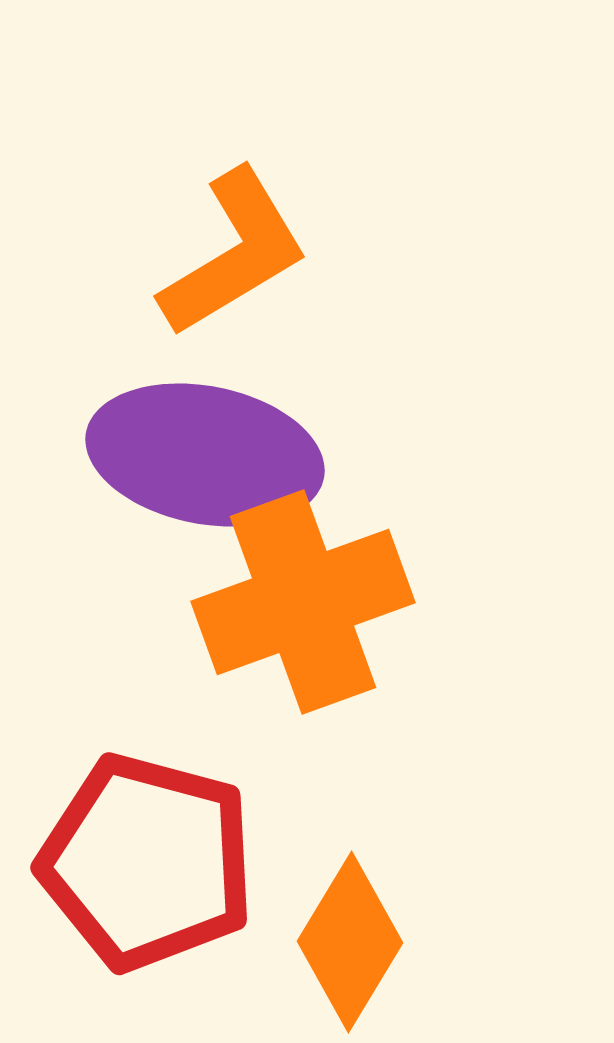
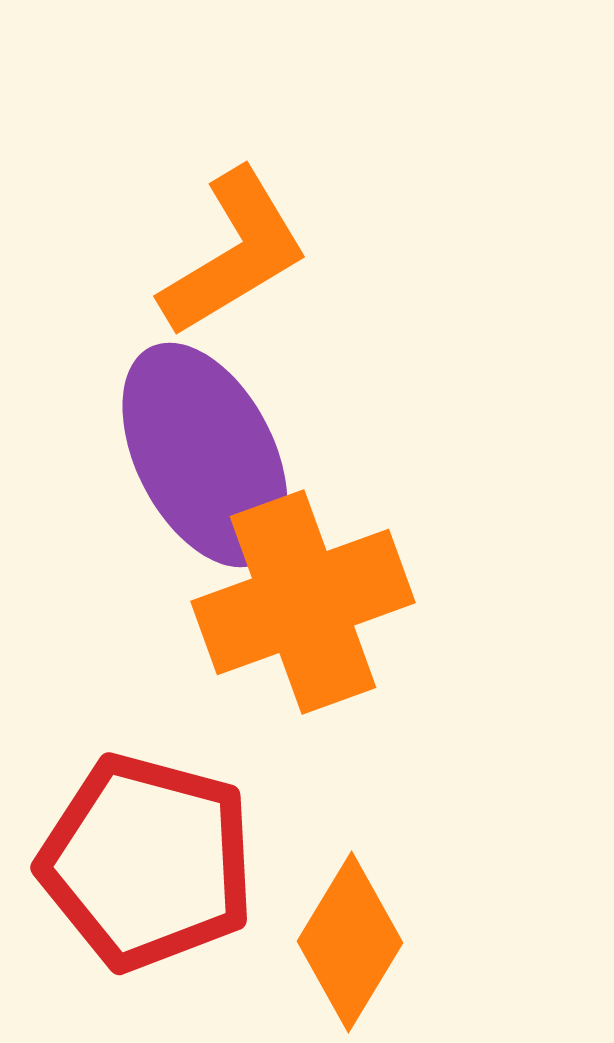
purple ellipse: rotated 52 degrees clockwise
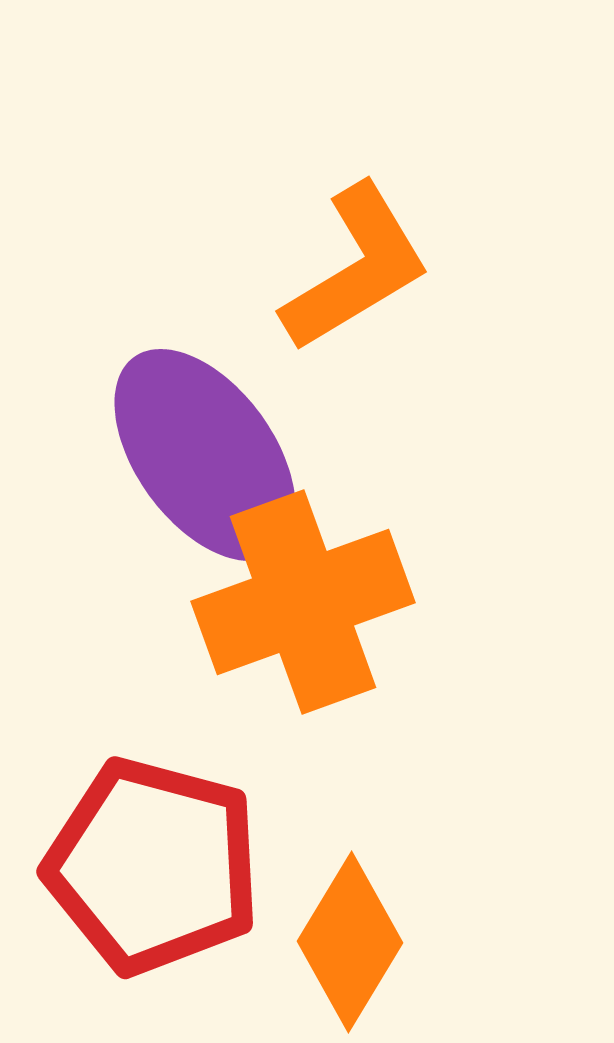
orange L-shape: moved 122 px right, 15 px down
purple ellipse: rotated 9 degrees counterclockwise
red pentagon: moved 6 px right, 4 px down
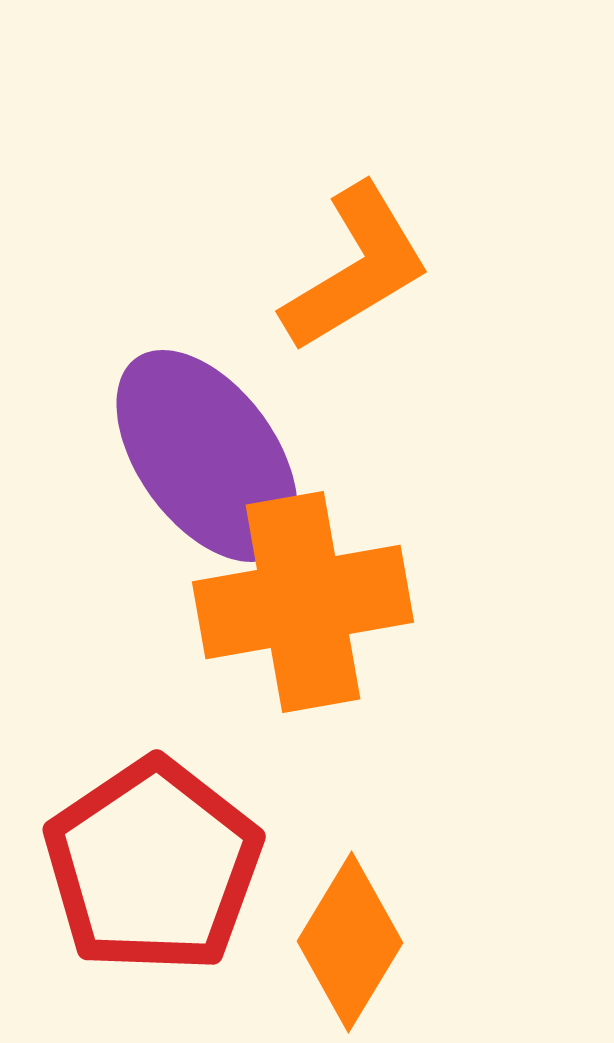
purple ellipse: moved 2 px right, 1 px down
orange cross: rotated 10 degrees clockwise
red pentagon: rotated 23 degrees clockwise
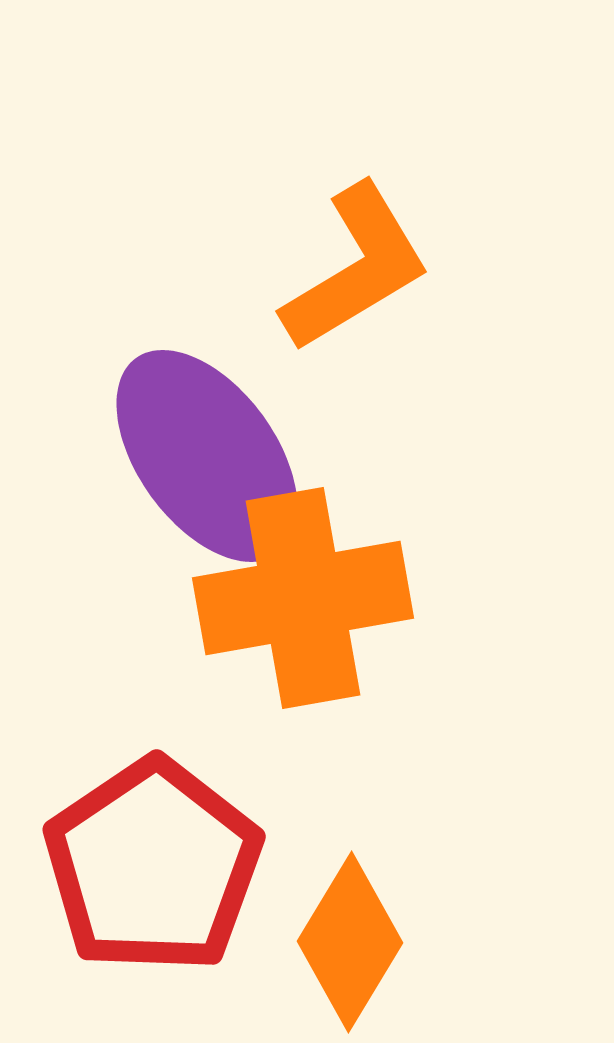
orange cross: moved 4 px up
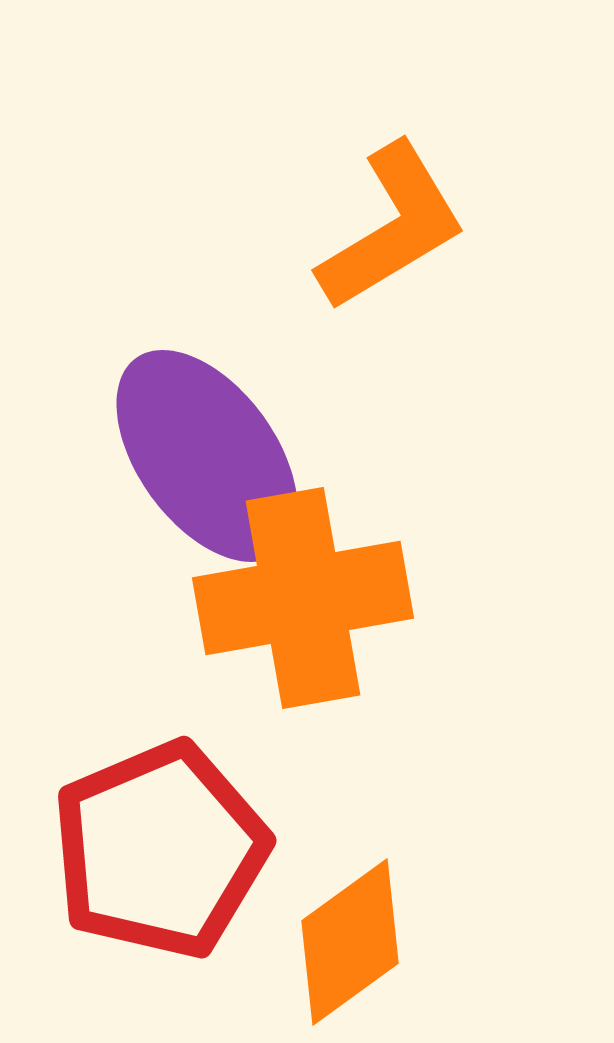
orange L-shape: moved 36 px right, 41 px up
red pentagon: moved 7 px right, 16 px up; rotated 11 degrees clockwise
orange diamond: rotated 23 degrees clockwise
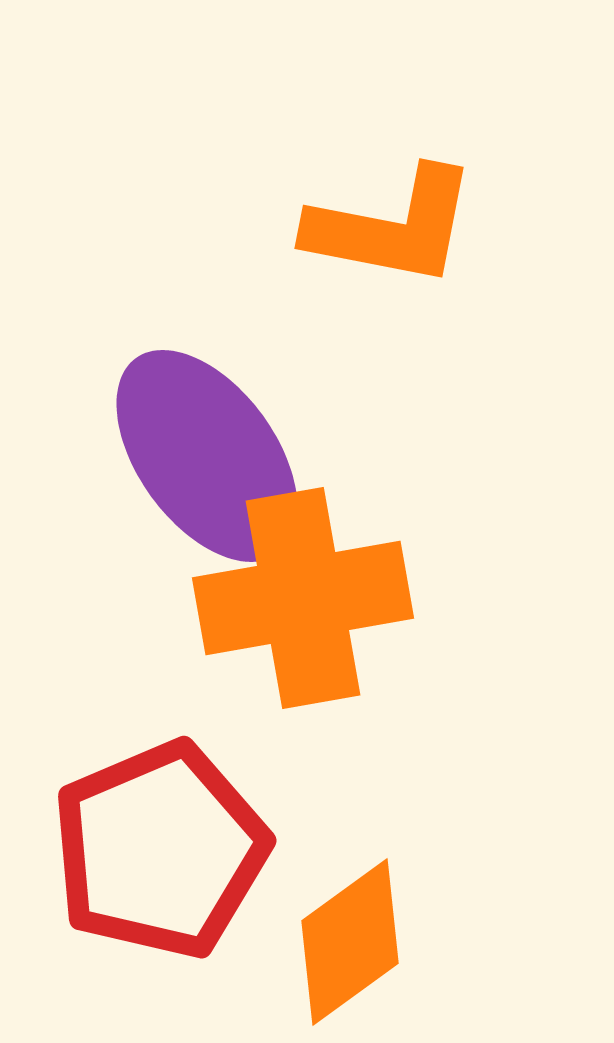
orange L-shape: rotated 42 degrees clockwise
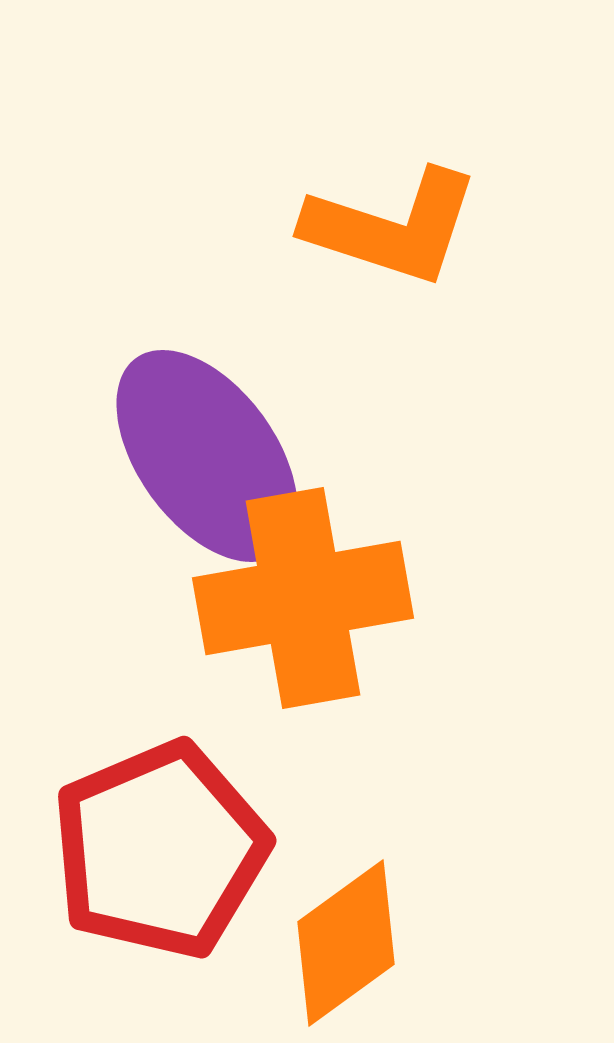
orange L-shape: rotated 7 degrees clockwise
orange diamond: moved 4 px left, 1 px down
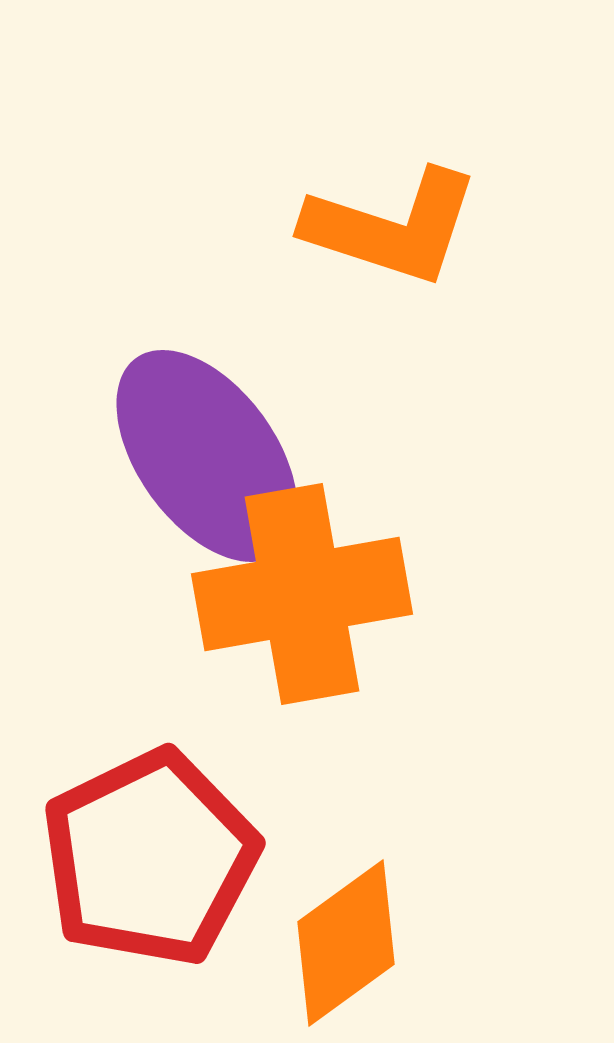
orange cross: moved 1 px left, 4 px up
red pentagon: moved 10 px left, 8 px down; rotated 3 degrees counterclockwise
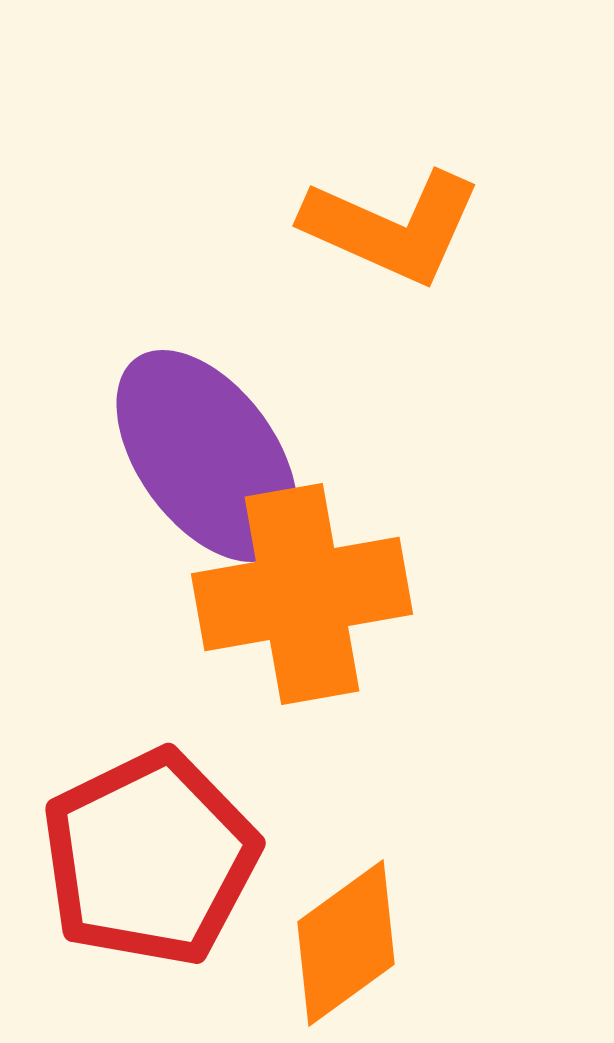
orange L-shape: rotated 6 degrees clockwise
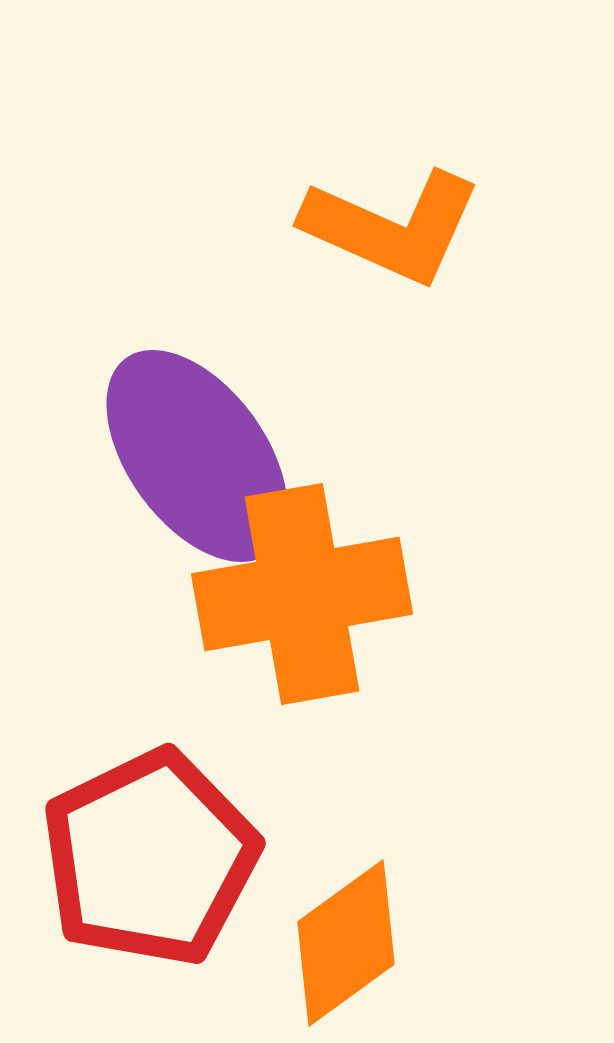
purple ellipse: moved 10 px left
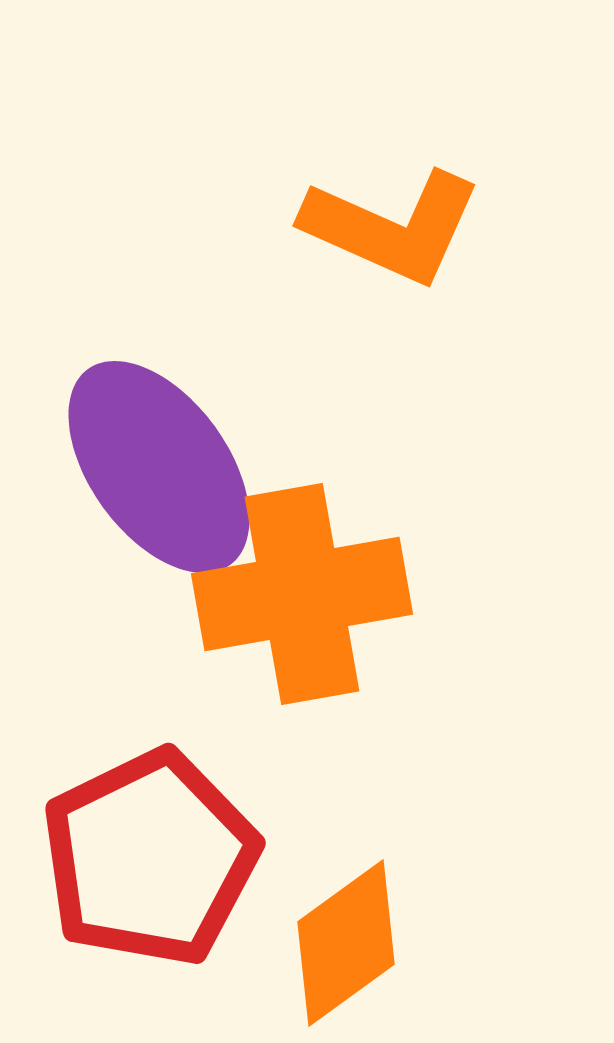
purple ellipse: moved 38 px left, 11 px down
